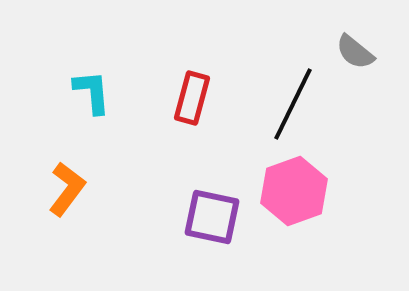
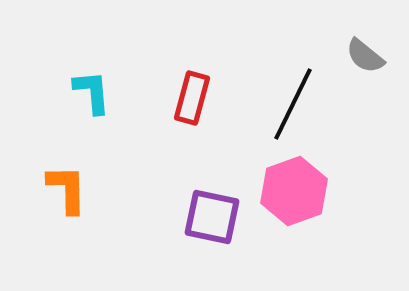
gray semicircle: moved 10 px right, 4 px down
orange L-shape: rotated 38 degrees counterclockwise
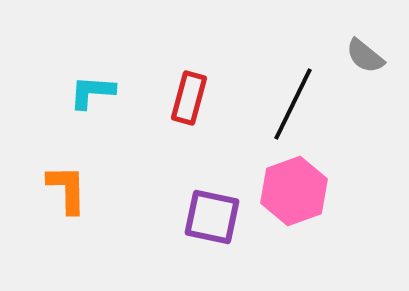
cyan L-shape: rotated 81 degrees counterclockwise
red rectangle: moved 3 px left
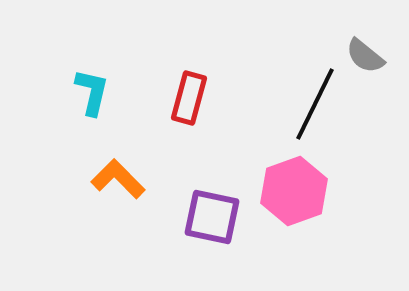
cyan L-shape: rotated 99 degrees clockwise
black line: moved 22 px right
orange L-shape: moved 51 px right, 10 px up; rotated 44 degrees counterclockwise
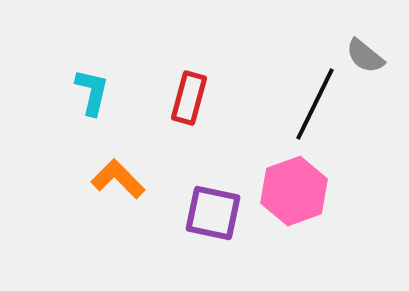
purple square: moved 1 px right, 4 px up
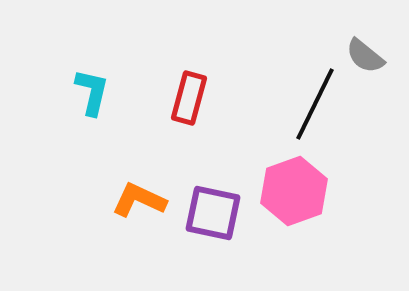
orange L-shape: moved 21 px right, 21 px down; rotated 20 degrees counterclockwise
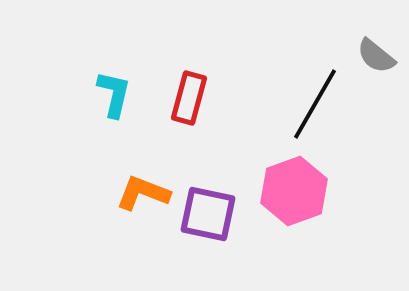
gray semicircle: moved 11 px right
cyan L-shape: moved 22 px right, 2 px down
black line: rotated 4 degrees clockwise
orange L-shape: moved 4 px right, 7 px up; rotated 4 degrees counterclockwise
purple square: moved 5 px left, 1 px down
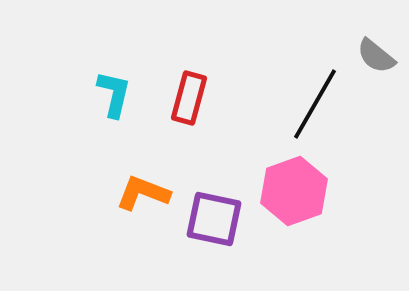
purple square: moved 6 px right, 5 px down
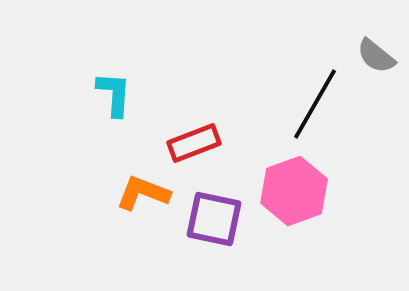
cyan L-shape: rotated 9 degrees counterclockwise
red rectangle: moved 5 px right, 45 px down; rotated 54 degrees clockwise
